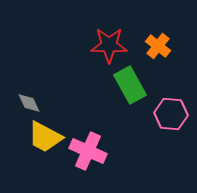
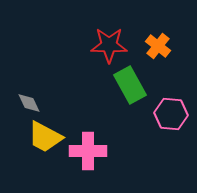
pink cross: rotated 24 degrees counterclockwise
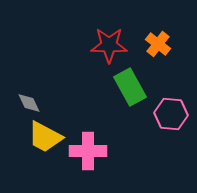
orange cross: moved 2 px up
green rectangle: moved 2 px down
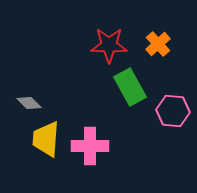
orange cross: rotated 10 degrees clockwise
gray diamond: rotated 20 degrees counterclockwise
pink hexagon: moved 2 px right, 3 px up
yellow trapezoid: moved 1 px right, 2 px down; rotated 66 degrees clockwise
pink cross: moved 2 px right, 5 px up
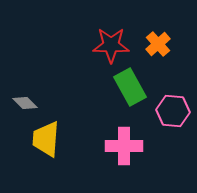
red star: moved 2 px right
gray diamond: moved 4 px left
pink cross: moved 34 px right
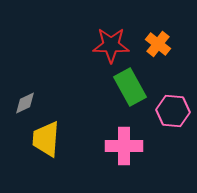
orange cross: rotated 10 degrees counterclockwise
gray diamond: rotated 70 degrees counterclockwise
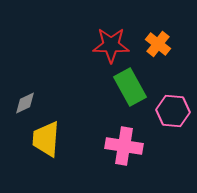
pink cross: rotated 9 degrees clockwise
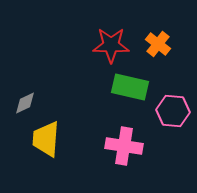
green rectangle: rotated 48 degrees counterclockwise
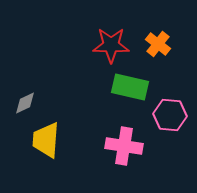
pink hexagon: moved 3 px left, 4 px down
yellow trapezoid: moved 1 px down
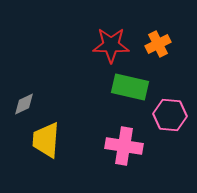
orange cross: rotated 25 degrees clockwise
gray diamond: moved 1 px left, 1 px down
